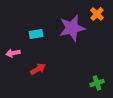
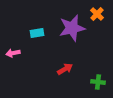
cyan rectangle: moved 1 px right, 1 px up
red arrow: moved 27 px right
green cross: moved 1 px right, 1 px up; rotated 24 degrees clockwise
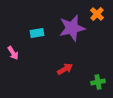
pink arrow: rotated 112 degrees counterclockwise
green cross: rotated 16 degrees counterclockwise
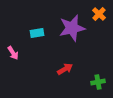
orange cross: moved 2 px right
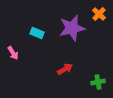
cyan rectangle: rotated 32 degrees clockwise
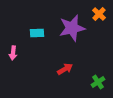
cyan rectangle: rotated 24 degrees counterclockwise
pink arrow: rotated 40 degrees clockwise
green cross: rotated 24 degrees counterclockwise
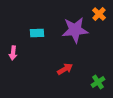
purple star: moved 3 px right, 2 px down; rotated 8 degrees clockwise
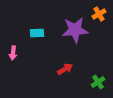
orange cross: rotated 16 degrees clockwise
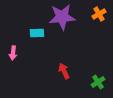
purple star: moved 13 px left, 13 px up
red arrow: moved 1 px left, 2 px down; rotated 84 degrees counterclockwise
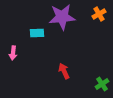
green cross: moved 4 px right, 2 px down
